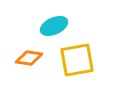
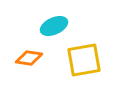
yellow square: moved 7 px right
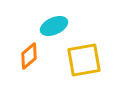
orange diamond: moved 2 px up; rotated 48 degrees counterclockwise
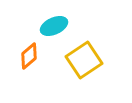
yellow square: rotated 24 degrees counterclockwise
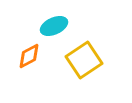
orange diamond: rotated 12 degrees clockwise
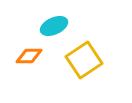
orange diamond: rotated 28 degrees clockwise
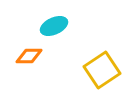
yellow square: moved 18 px right, 10 px down
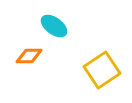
cyan ellipse: rotated 60 degrees clockwise
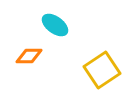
cyan ellipse: moved 1 px right, 1 px up
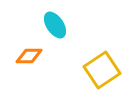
cyan ellipse: rotated 20 degrees clockwise
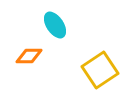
yellow square: moved 2 px left
